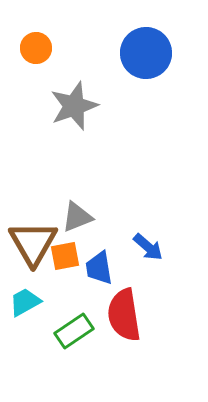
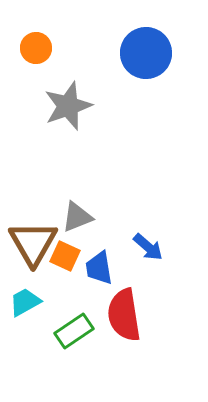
gray star: moved 6 px left
orange square: rotated 36 degrees clockwise
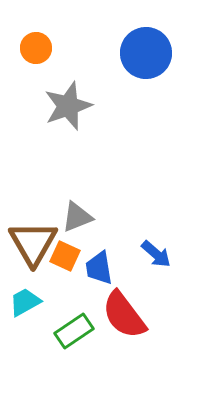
blue arrow: moved 8 px right, 7 px down
red semicircle: rotated 28 degrees counterclockwise
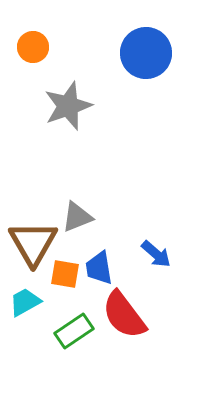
orange circle: moved 3 px left, 1 px up
orange square: moved 18 px down; rotated 16 degrees counterclockwise
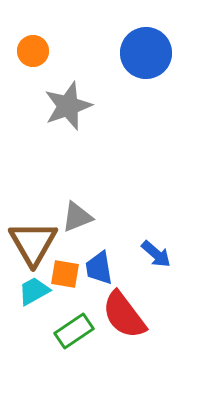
orange circle: moved 4 px down
cyan trapezoid: moved 9 px right, 11 px up
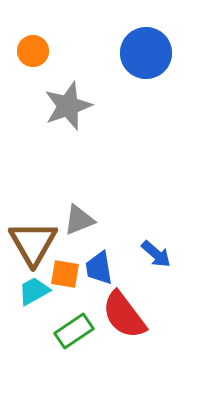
gray triangle: moved 2 px right, 3 px down
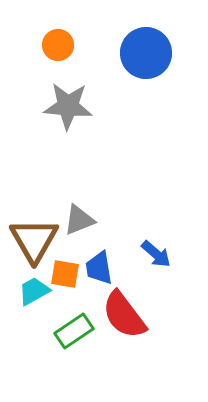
orange circle: moved 25 px right, 6 px up
gray star: rotated 24 degrees clockwise
brown triangle: moved 1 px right, 3 px up
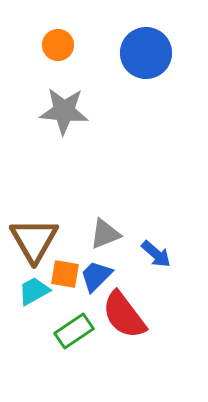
gray star: moved 4 px left, 5 px down
gray triangle: moved 26 px right, 14 px down
blue trapezoid: moved 3 px left, 8 px down; rotated 54 degrees clockwise
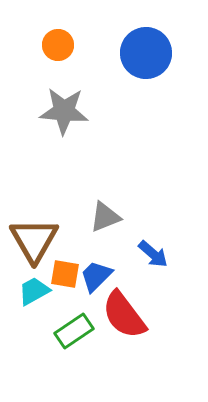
gray triangle: moved 17 px up
blue arrow: moved 3 px left
